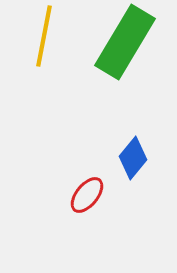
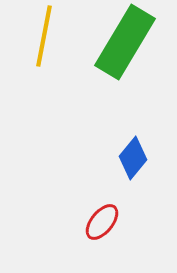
red ellipse: moved 15 px right, 27 px down
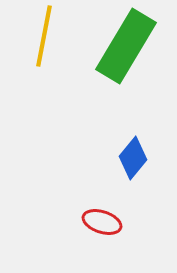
green rectangle: moved 1 px right, 4 px down
red ellipse: rotated 69 degrees clockwise
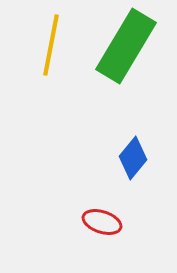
yellow line: moved 7 px right, 9 px down
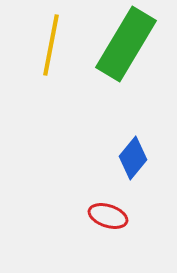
green rectangle: moved 2 px up
red ellipse: moved 6 px right, 6 px up
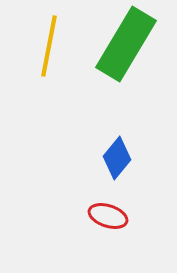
yellow line: moved 2 px left, 1 px down
blue diamond: moved 16 px left
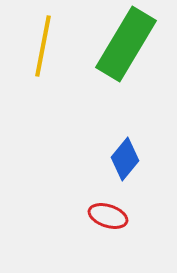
yellow line: moved 6 px left
blue diamond: moved 8 px right, 1 px down
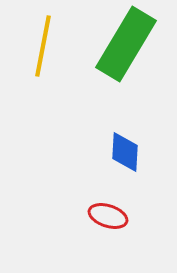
blue diamond: moved 7 px up; rotated 36 degrees counterclockwise
